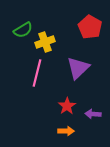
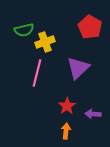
green semicircle: moved 1 px right; rotated 18 degrees clockwise
orange arrow: rotated 84 degrees counterclockwise
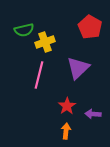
pink line: moved 2 px right, 2 px down
